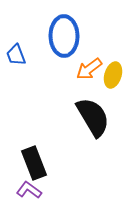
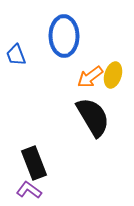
orange arrow: moved 1 px right, 8 px down
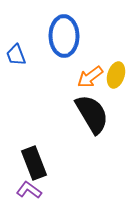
yellow ellipse: moved 3 px right
black semicircle: moved 1 px left, 3 px up
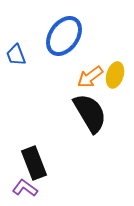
blue ellipse: rotated 36 degrees clockwise
yellow ellipse: moved 1 px left
black semicircle: moved 2 px left, 1 px up
purple L-shape: moved 4 px left, 2 px up
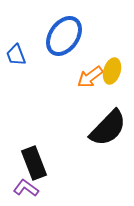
yellow ellipse: moved 3 px left, 4 px up
black semicircle: moved 18 px right, 15 px down; rotated 75 degrees clockwise
purple L-shape: moved 1 px right
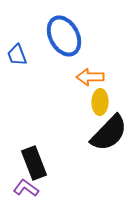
blue ellipse: rotated 63 degrees counterclockwise
blue trapezoid: moved 1 px right
yellow ellipse: moved 12 px left, 31 px down; rotated 15 degrees counterclockwise
orange arrow: rotated 36 degrees clockwise
black semicircle: moved 1 px right, 5 px down
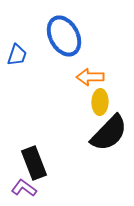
blue trapezoid: rotated 140 degrees counterclockwise
purple L-shape: moved 2 px left
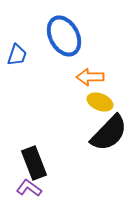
yellow ellipse: rotated 70 degrees counterclockwise
purple L-shape: moved 5 px right
